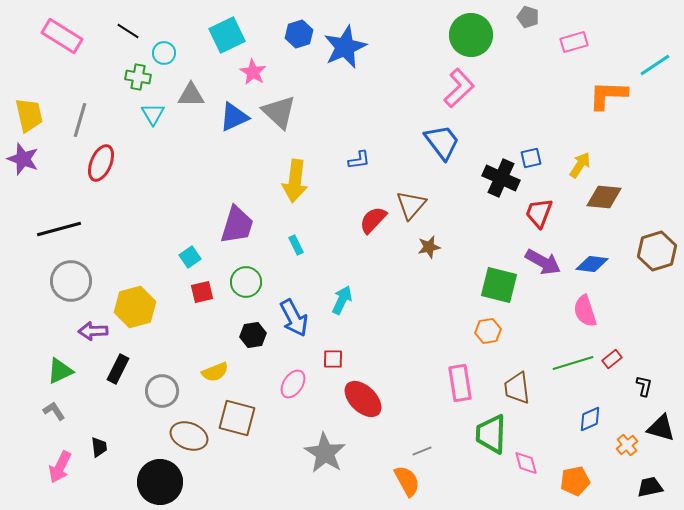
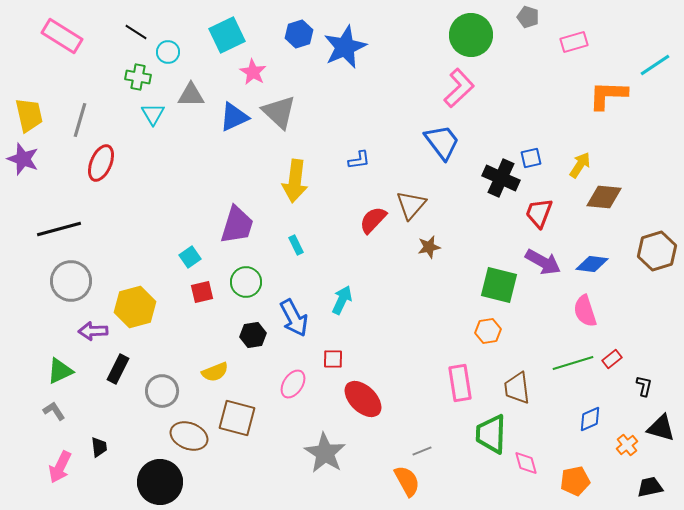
black line at (128, 31): moved 8 px right, 1 px down
cyan circle at (164, 53): moved 4 px right, 1 px up
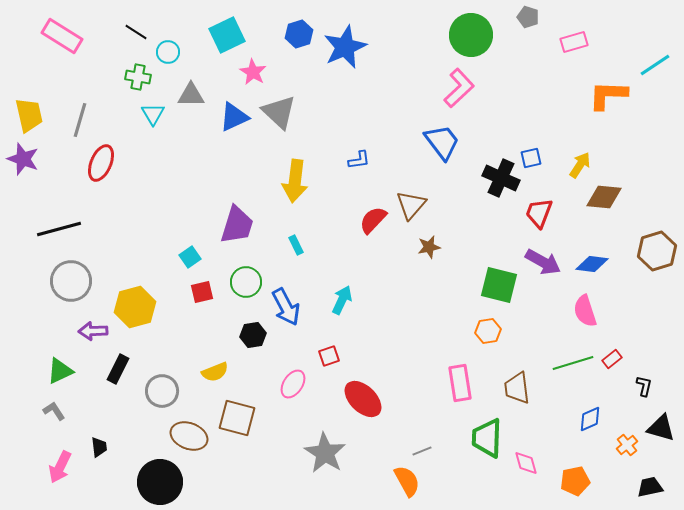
blue arrow at (294, 318): moved 8 px left, 11 px up
red square at (333, 359): moved 4 px left, 3 px up; rotated 20 degrees counterclockwise
green trapezoid at (491, 434): moved 4 px left, 4 px down
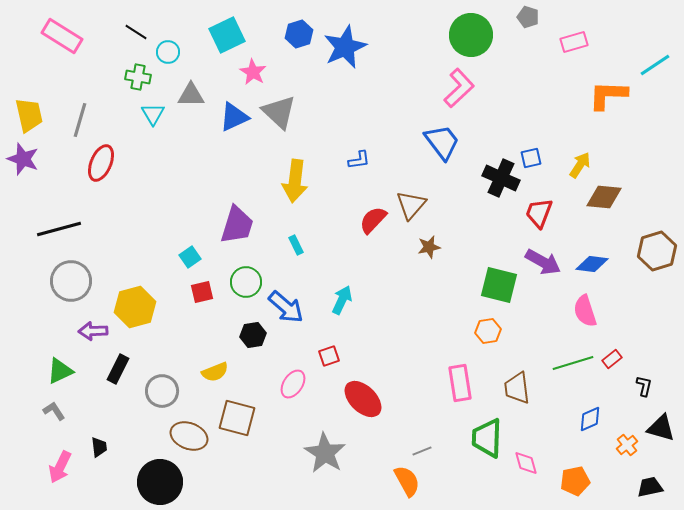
blue arrow at (286, 307): rotated 21 degrees counterclockwise
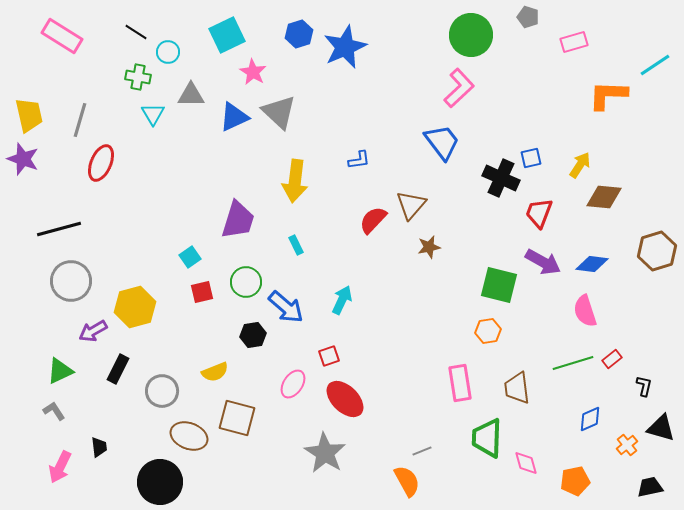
purple trapezoid at (237, 225): moved 1 px right, 5 px up
purple arrow at (93, 331): rotated 28 degrees counterclockwise
red ellipse at (363, 399): moved 18 px left
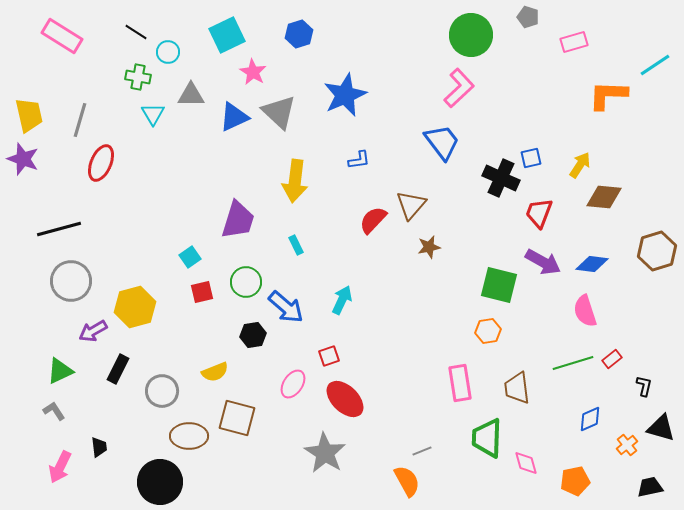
blue star at (345, 47): moved 48 px down
brown ellipse at (189, 436): rotated 21 degrees counterclockwise
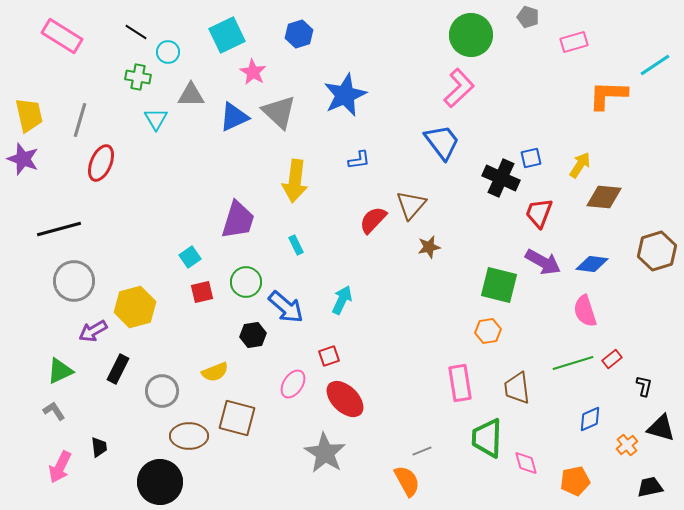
cyan triangle at (153, 114): moved 3 px right, 5 px down
gray circle at (71, 281): moved 3 px right
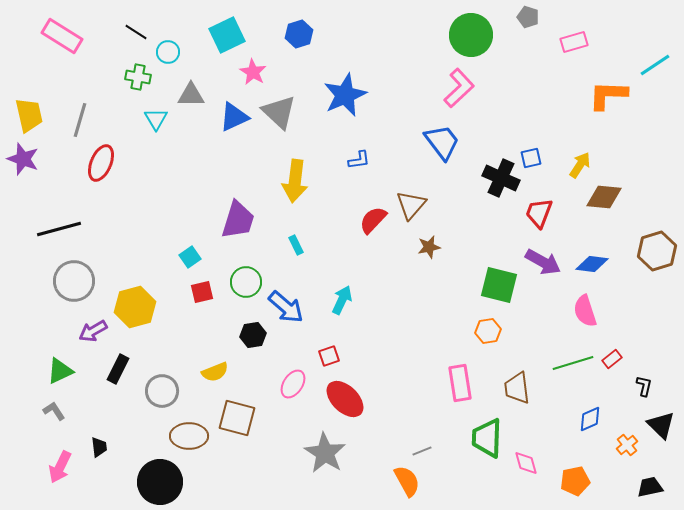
black triangle at (661, 428): moved 3 px up; rotated 28 degrees clockwise
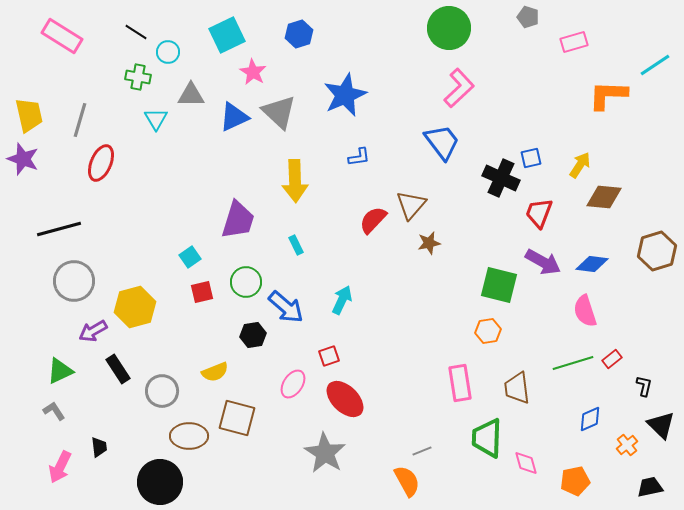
green circle at (471, 35): moved 22 px left, 7 px up
blue L-shape at (359, 160): moved 3 px up
yellow arrow at (295, 181): rotated 9 degrees counterclockwise
brown star at (429, 247): moved 4 px up
black rectangle at (118, 369): rotated 60 degrees counterclockwise
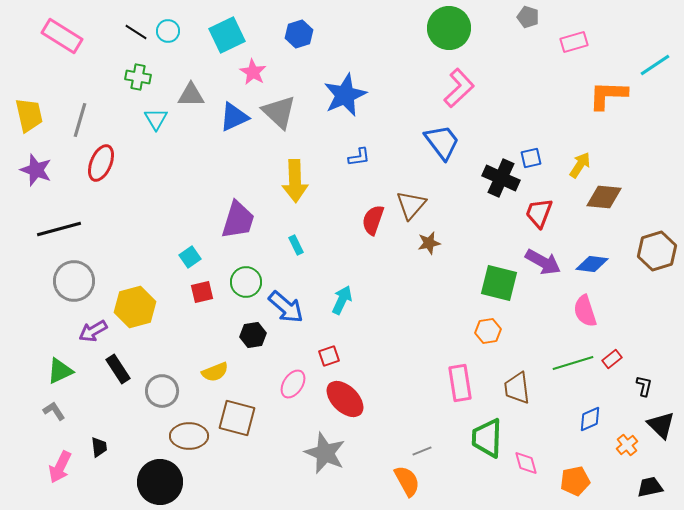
cyan circle at (168, 52): moved 21 px up
purple star at (23, 159): moved 13 px right, 11 px down
red semicircle at (373, 220): rotated 24 degrees counterclockwise
green square at (499, 285): moved 2 px up
gray star at (325, 453): rotated 9 degrees counterclockwise
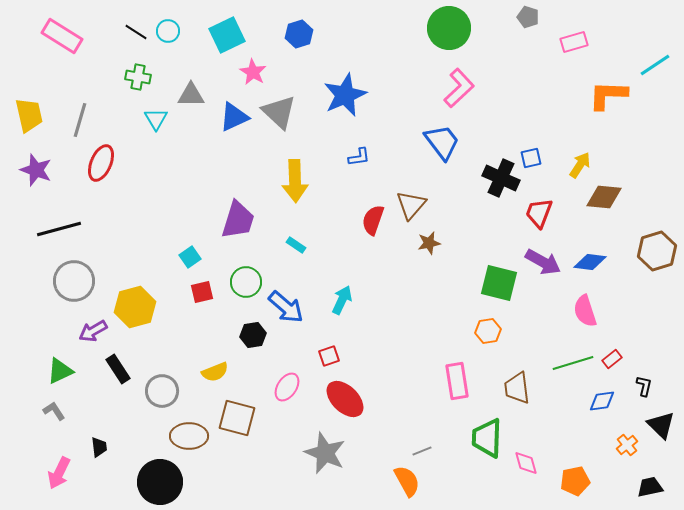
cyan rectangle at (296, 245): rotated 30 degrees counterclockwise
blue diamond at (592, 264): moved 2 px left, 2 px up
pink rectangle at (460, 383): moved 3 px left, 2 px up
pink ellipse at (293, 384): moved 6 px left, 3 px down
blue diamond at (590, 419): moved 12 px right, 18 px up; rotated 16 degrees clockwise
pink arrow at (60, 467): moved 1 px left, 6 px down
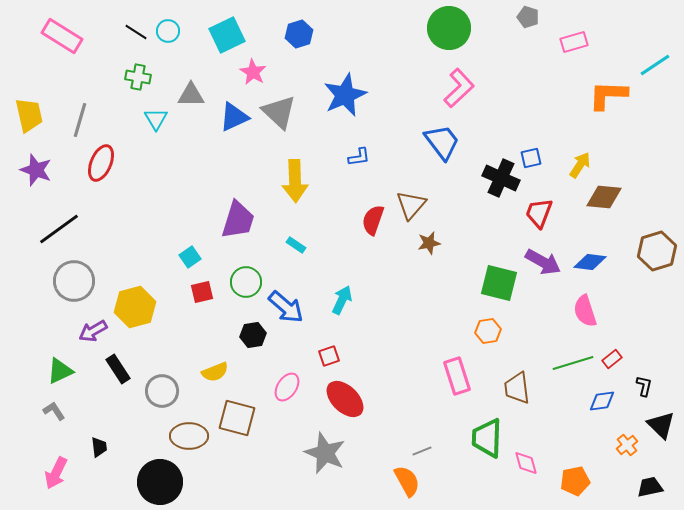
black line at (59, 229): rotated 21 degrees counterclockwise
pink rectangle at (457, 381): moved 5 px up; rotated 9 degrees counterclockwise
pink arrow at (59, 473): moved 3 px left
